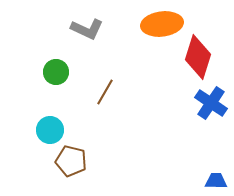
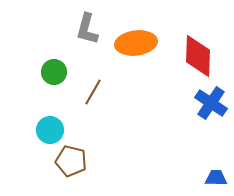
orange ellipse: moved 26 px left, 19 px down
gray L-shape: rotated 80 degrees clockwise
red diamond: moved 1 px up; rotated 15 degrees counterclockwise
green circle: moved 2 px left
brown line: moved 12 px left
blue trapezoid: moved 3 px up
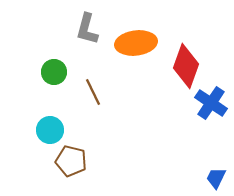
red diamond: moved 12 px left, 10 px down; rotated 18 degrees clockwise
brown line: rotated 56 degrees counterclockwise
blue trapezoid: rotated 65 degrees counterclockwise
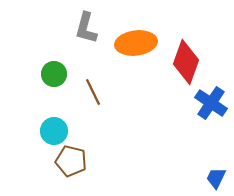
gray L-shape: moved 1 px left, 1 px up
red diamond: moved 4 px up
green circle: moved 2 px down
cyan circle: moved 4 px right, 1 px down
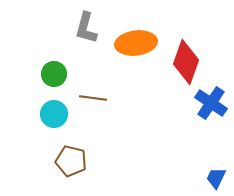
brown line: moved 6 px down; rotated 56 degrees counterclockwise
cyan circle: moved 17 px up
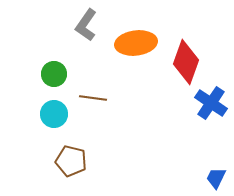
gray L-shape: moved 3 px up; rotated 20 degrees clockwise
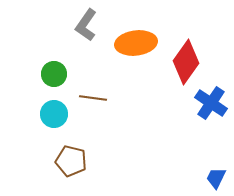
red diamond: rotated 15 degrees clockwise
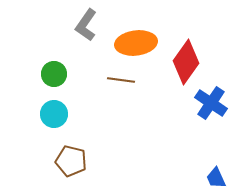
brown line: moved 28 px right, 18 px up
blue trapezoid: rotated 50 degrees counterclockwise
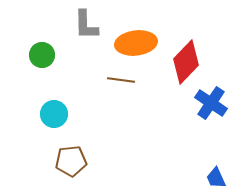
gray L-shape: rotated 36 degrees counterclockwise
red diamond: rotated 9 degrees clockwise
green circle: moved 12 px left, 19 px up
brown pentagon: rotated 20 degrees counterclockwise
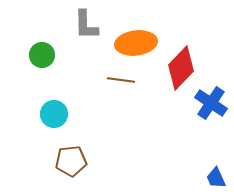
red diamond: moved 5 px left, 6 px down
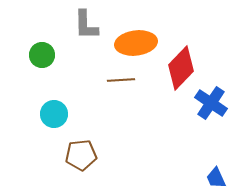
brown line: rotated 12 degrees counterclockwise
brown pentagon: moved 10 px right, 6 px up
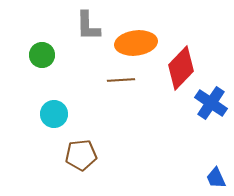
gray L-shape: moved 2 px right, 1 px down
